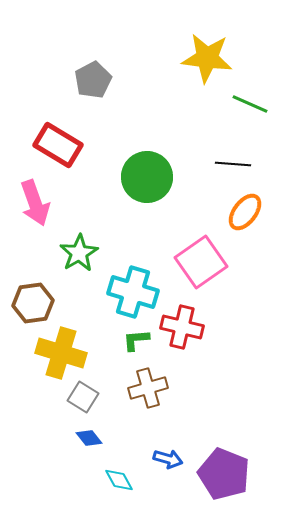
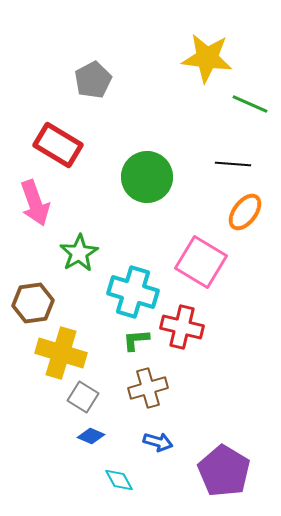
pink square: rotated 24 degrees counterclockwise
blue diamond: moved 2 px right, 2 px up; rotated 28 degrees counterclockwise
blue arrow: moved 10 px left, 17 px up
purple pentagon: moved 3 px up; rotated 9 degrees clockwise
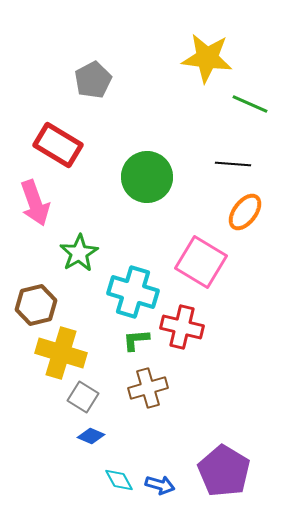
brown hexagon: moved 3 px right, 2 px down; rotated 6 degrees counterclockwise
blue arrow: moved 2 px right, 43 px down
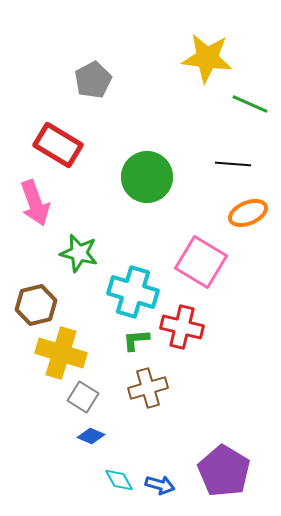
orange ellipse: moved 3 px right, 1 px down; rotated 30 degrees clockwise
green star: rotated 27 degrees counterclockwise
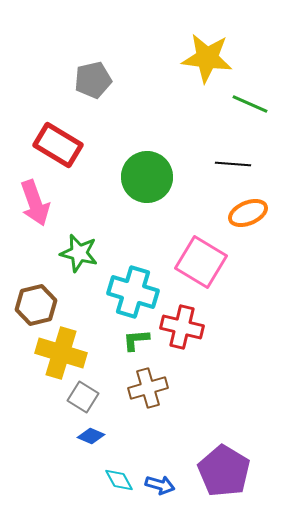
gray pentagon: rotated 15 degrees clockwise
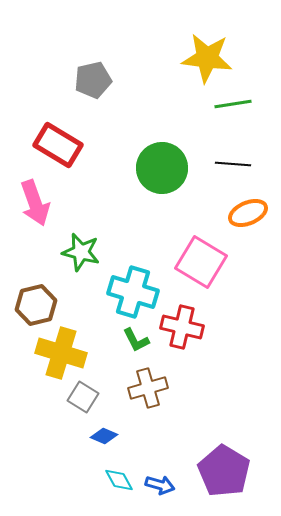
green line: moved 17 px left; rotated 33 degrees counterclockwise
green circle: moved 15 px right, 9 px up
green star: moved 2 px right, 1 px up
green L-shape: rotated 112 degrees counterclockwise
blue diamond: moved 13 px right
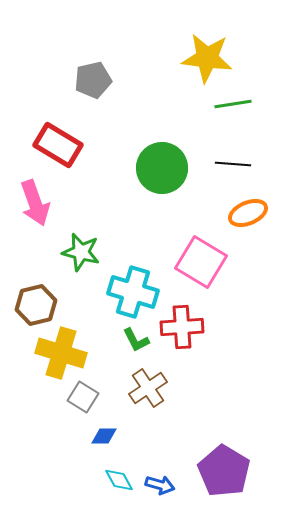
red cross: rotated 18 degrees counterclockwise
brown cross: rotated 18 degrees counterclockwise
blue diamond: rotated 24 degrees counterclockwise
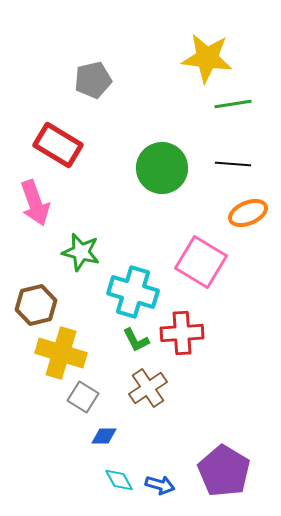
red cross: moved 6 px down
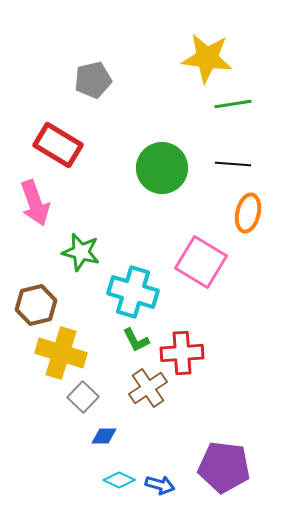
orange ellipse: rotated 54 degrees counterclockwise
red cross: moved 20 px down
gray square: rotated 12 degrees clockwise
purple pentagon: moved 4 px up; rotated 24 degrees counterclockwise
cyan diamond: rotated 36 degrees counterclockwise
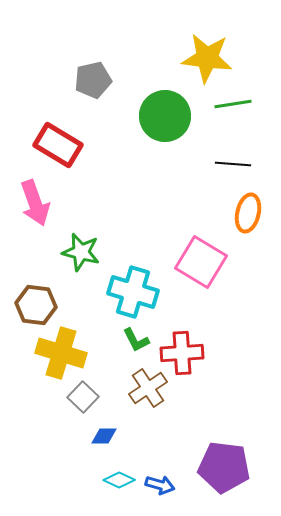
green circle: moved 3 px right, 52 px up
brown hexagon: rotated 21 degrees clockwise
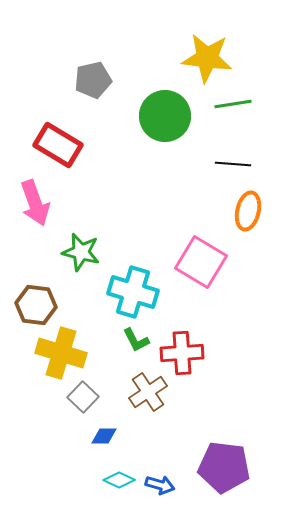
orange ellipse: moved 2 px up
brown cross: moved 4 px down
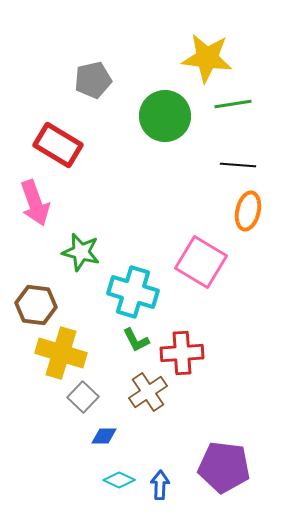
black line: moved 5 px right, 1 px down
blue arrow: rotated 104 degrees counterclockwise
